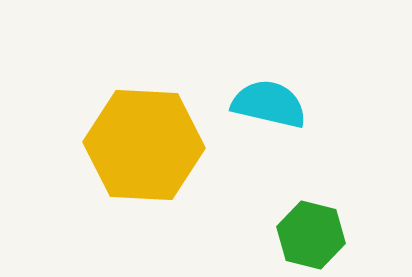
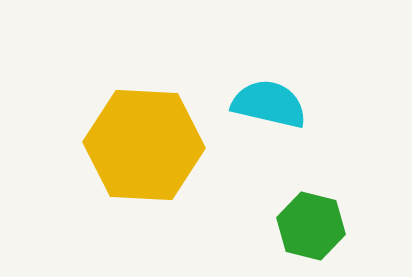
green hexagon: moved 9 px up
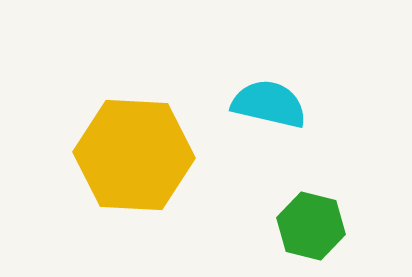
yellow hexagon: moved 10 px left, 10 px down
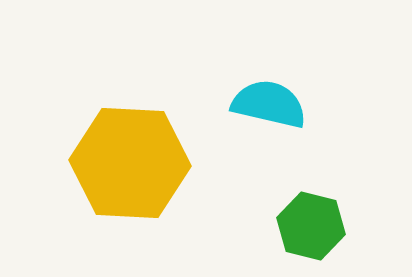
yellow hexagon: moved 4 px left, 8 px down
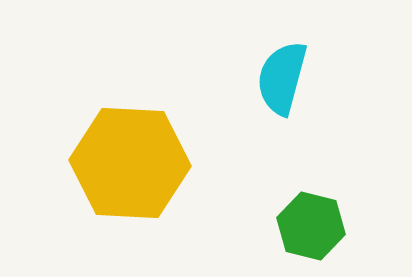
cyan semicircle: moved 13 px right, 26 px up; rotated 88 degrees counterclockwise
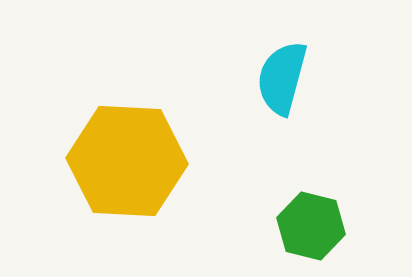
yellow hexagon: moved 3 px left, 2 px up
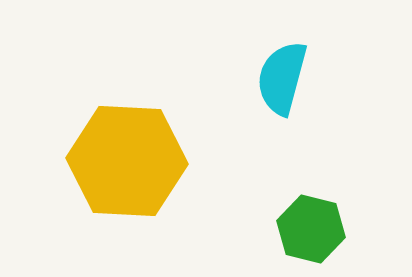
green hexagon: moved 3 px down
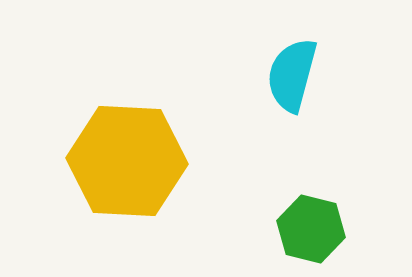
cyan semicircle: moved 10 px right, 3 px up
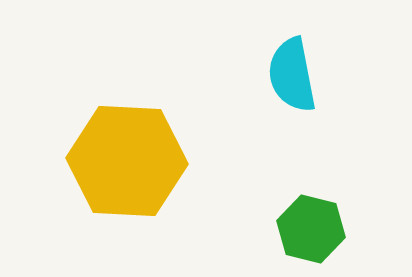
cyan semicircle: rotated 26 degrees counterclockwise
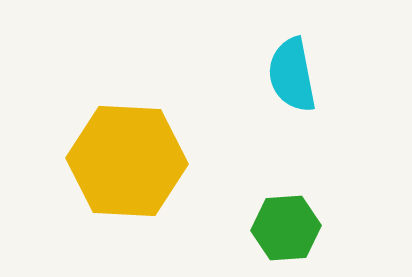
green hexagon: moved 25 px left, 1 px up; rotated 18 degrees counterclockwise
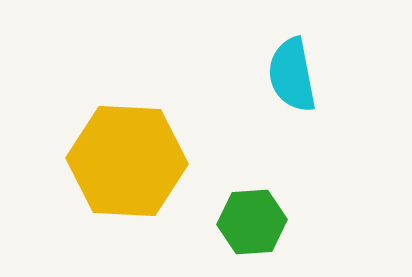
green hexagon: moved 34 px left, 6 px up
